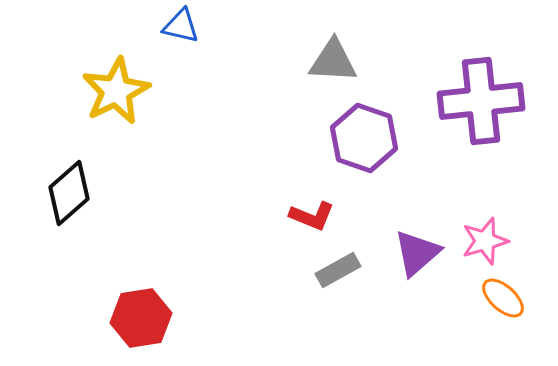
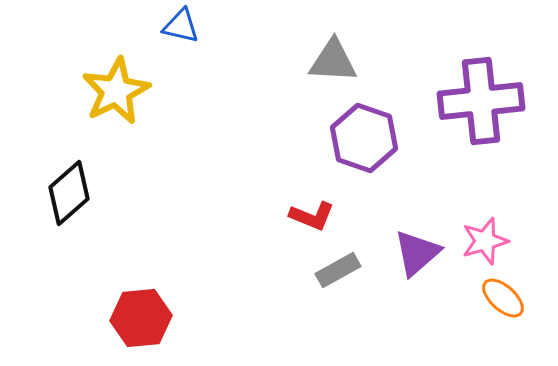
red hexagon: rotated 4 degrees clockwise
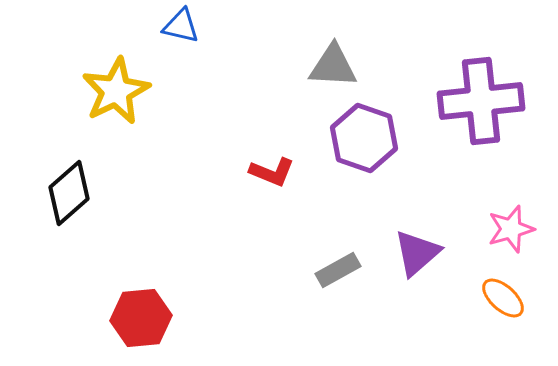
gray triangle: moved 5 px down
red L-shape: moved 40 px left, 44 px up
pink star: moved 26 px right, 12 px up
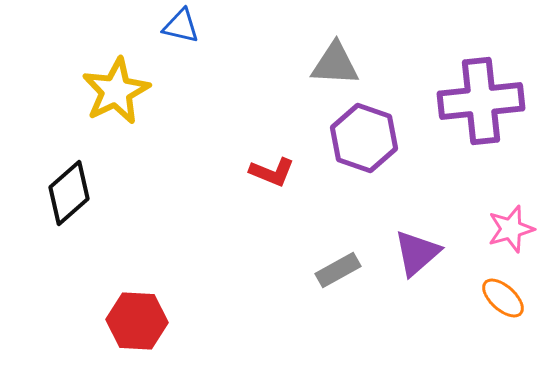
gray triangle: moved 2 px right, 2 px up
red hexagon: moved 4 px left, 3 px down; rotated 8 degrees clockwise
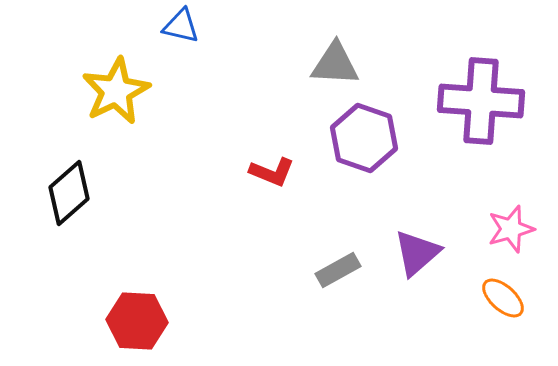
purple cross: rotated 10 degrees clockwise
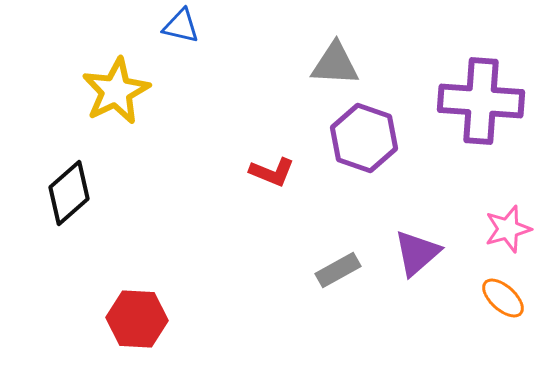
pink star: moved 3 px left
red hexagon: moved 2 px up
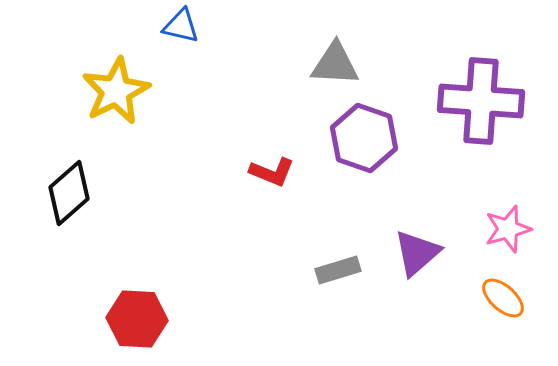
gray rectangle: rotated 12 degrees clockwise
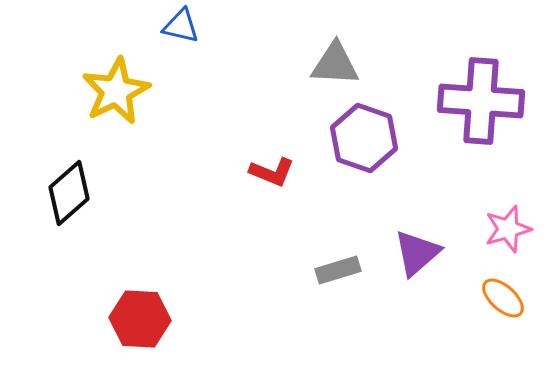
red hexagon: moved 3 px right
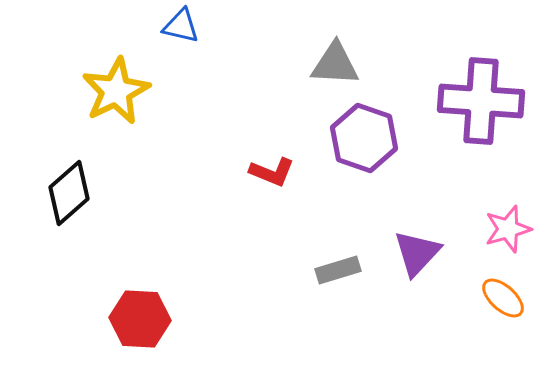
purple triangle: rotated 6 degrees counterclockwise
